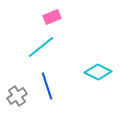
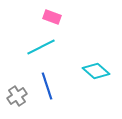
pink rectangle: rotated 42 degrees clockwise
cyan line: rotated 12 degrees clockwise
cyan diamond: moved 2 px left, 1 px up; rotated 16 degrees clockwise
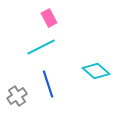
pink rectangle: moved 3 px left, 1 px down; rotated 42 degrees clockwise
blue line: moved 1 px right, 2 px up
